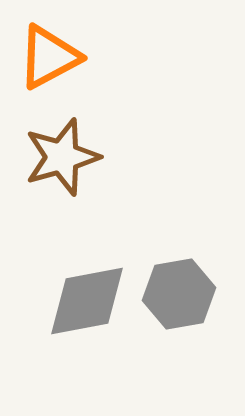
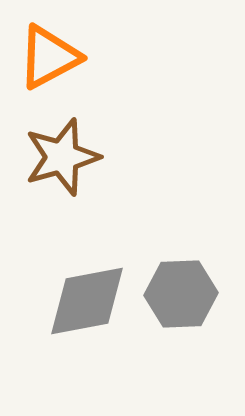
gray hexagon: moved 2 px right; rotated 8 degrees clockwise
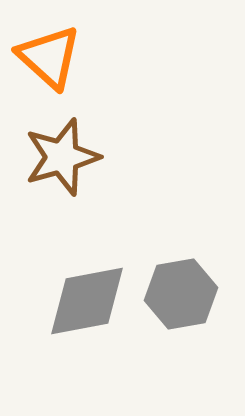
orange triangle: rotated 50 degrees counterclockwise
gray hexagon: rotated 8 degrees counterclockwise
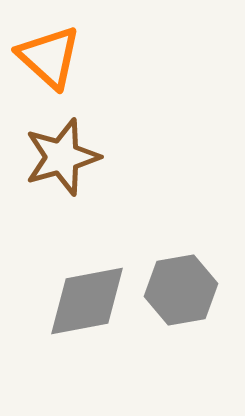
gray hexagon: moved 4 px up
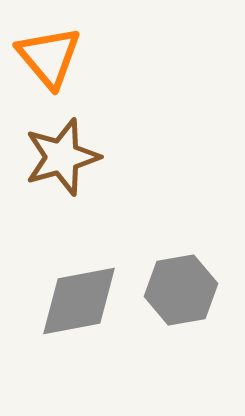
orange triangle: rotated 8 degrees clockwise
gray diamond: moved 8 px left
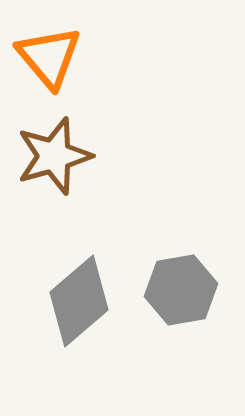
brown star: moved 8 px left, 1 px up
gray diamond: rotated 30 degrees counterclockwise
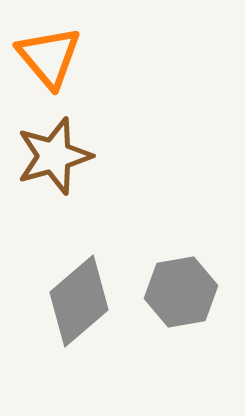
gray hexagon: moved 2 px down
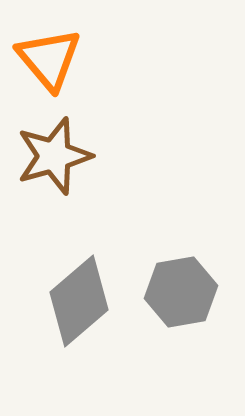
orange triangle: moved 2 px down
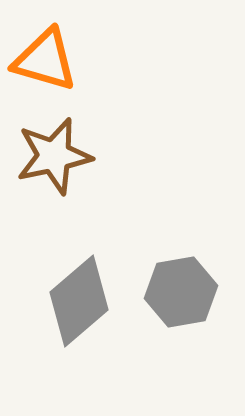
orange triangle: moved 4 px left, 1 px down; rotated 34 degrees counterclockwise
brown star: rotated 4 degrees clockwise
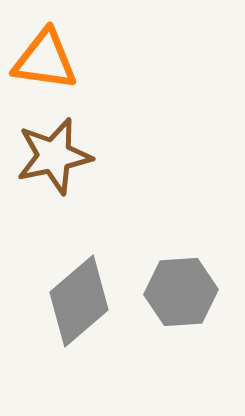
orange triangle: rotated 8 degrees counterclockwise
gray hexagon: rotated 6 degrees clockwise
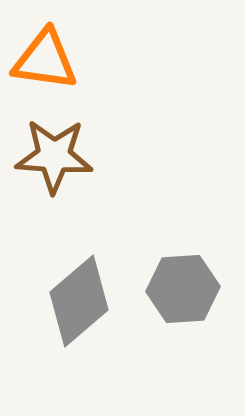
brown star: rotated 16 degrees clockwise
gray hexagon: moved 2 px right, 3 px up
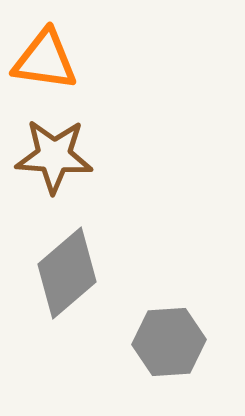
gray hexagon: moved 14 px left, 53 px down
gray diamond: moved 12 px left, 28 px up
